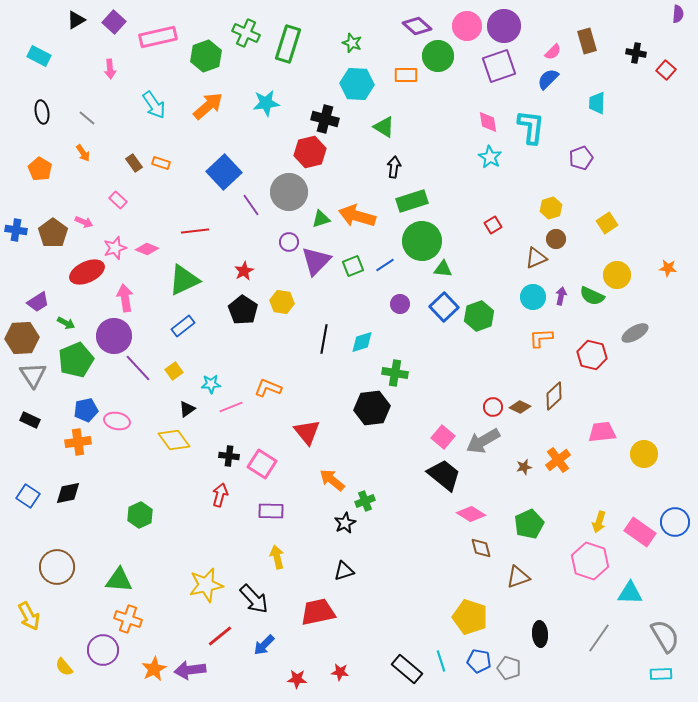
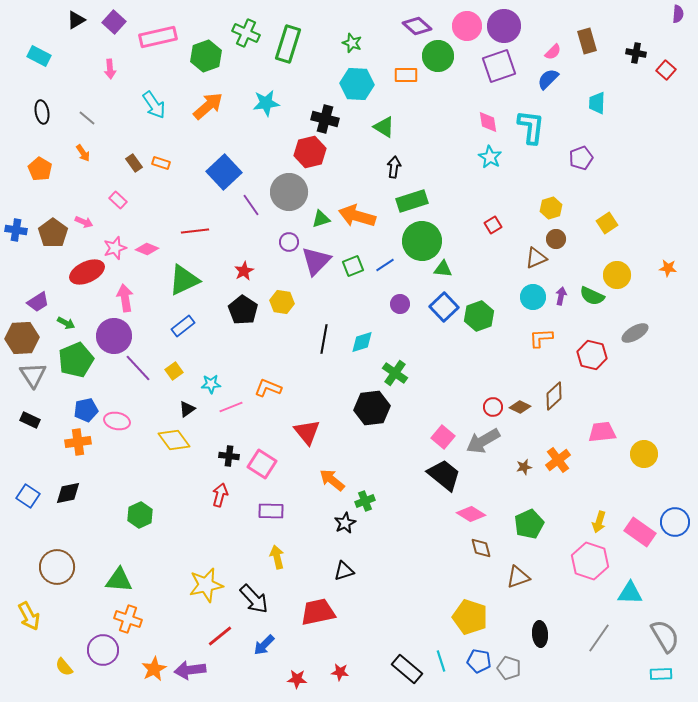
green cross at (395, 373): rotated 25 degrees clockwise
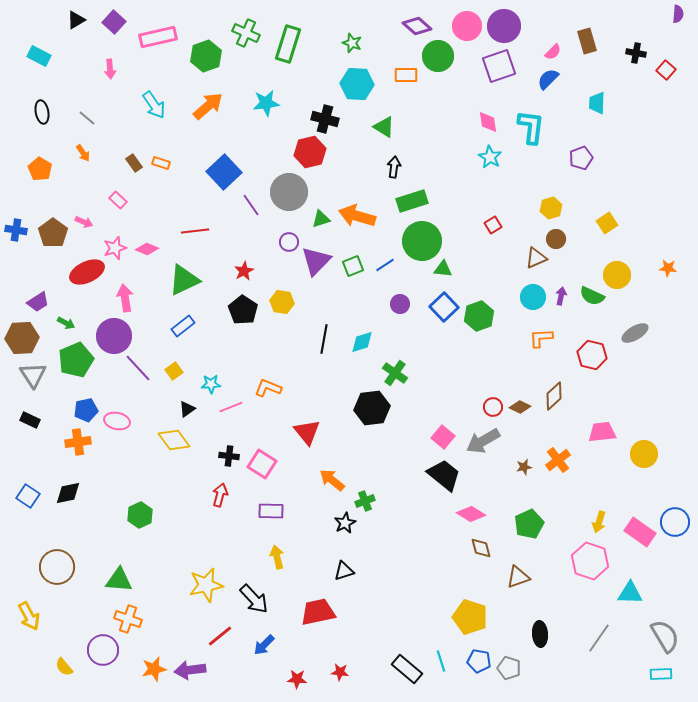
orange star at (154, 669): rotated 15 degrees clockwise
